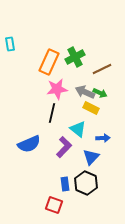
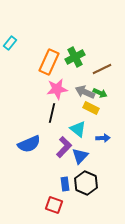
cyan rectangle: moved 1 px up; rotated 48 degrees clockwise
blue triangle: moved 11 px left, 1 px up
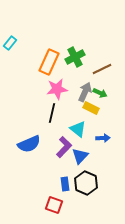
gray arrow: rotated 90 degrees clockwise
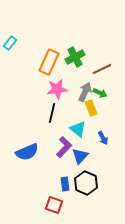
yellow rectangle: rotated 42 degrees clockwise
blue arrow: rotated 64 degrees clockwise
blue semicircle: moved 2 px left, 8 px down
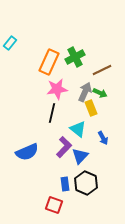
brown line: moved 1 px down
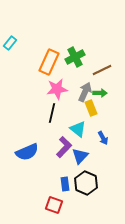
green arrow: rotated 24 degrees counterclockwise
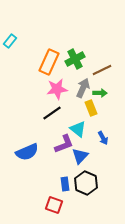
cyan rectangle: moved 2 px up
green cross: moved 2 px down
gray arrow: moved 2 px left, 4 px up
black line: rotated 42 degrees clockwise
purple L-shape: moved 3 px up; rotated 25 degrees clockwise
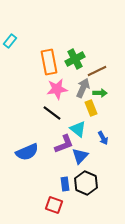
orange rectangle: rotated 35 degrees counterclockwise
brown line: moved 5 px left, 1 px down
black line: rotated 72 degrees clockwise
